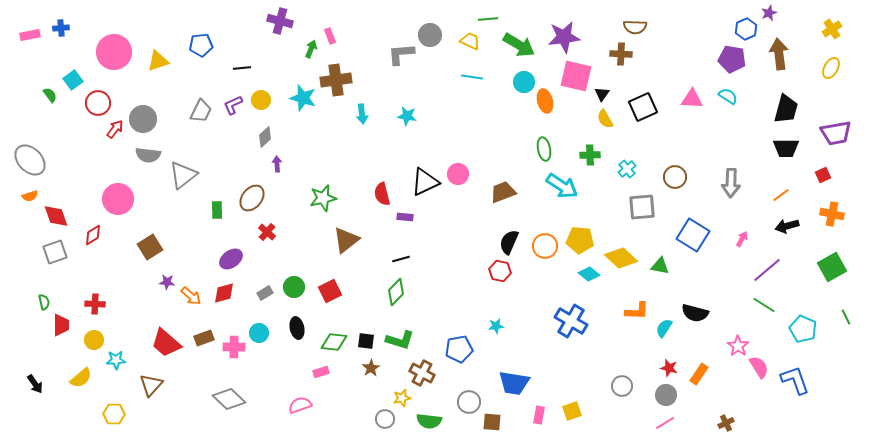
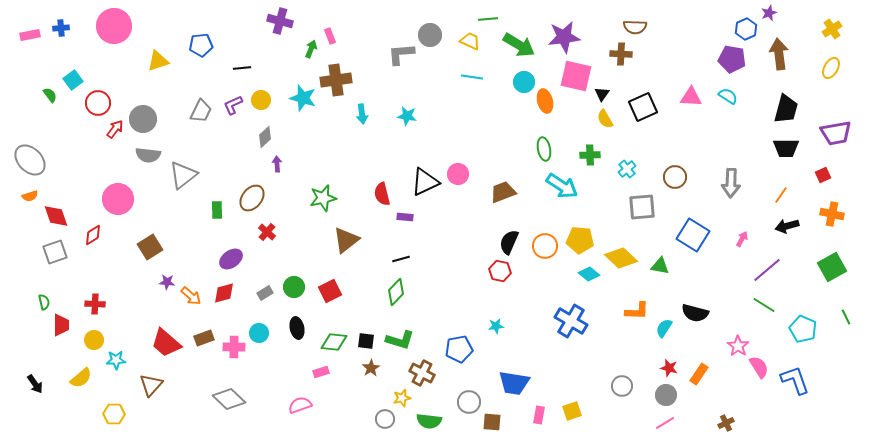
pink circle at (114, 52): moved 26 px up
pink triangle at (692, 99): moved 1 px left, 2 px up
orange line at (781, 195): rotated 18 degrees counterclockwise
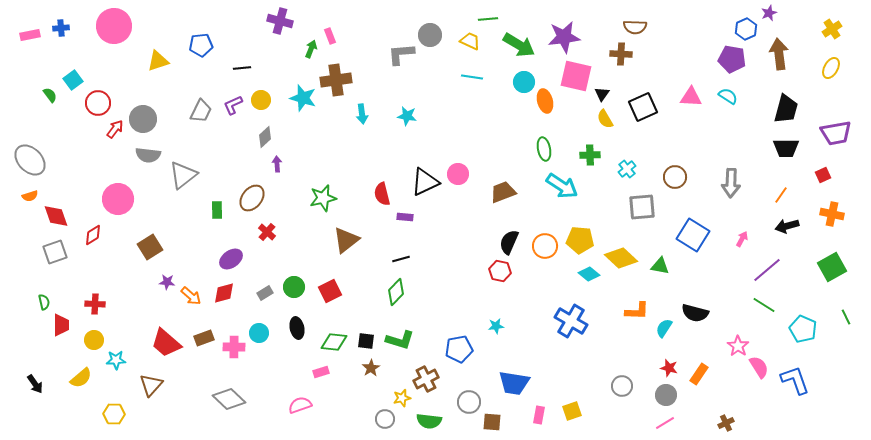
brown cross at (422, 373): moved 4 px right, 6 px down; rotated 35 degrees clockwise
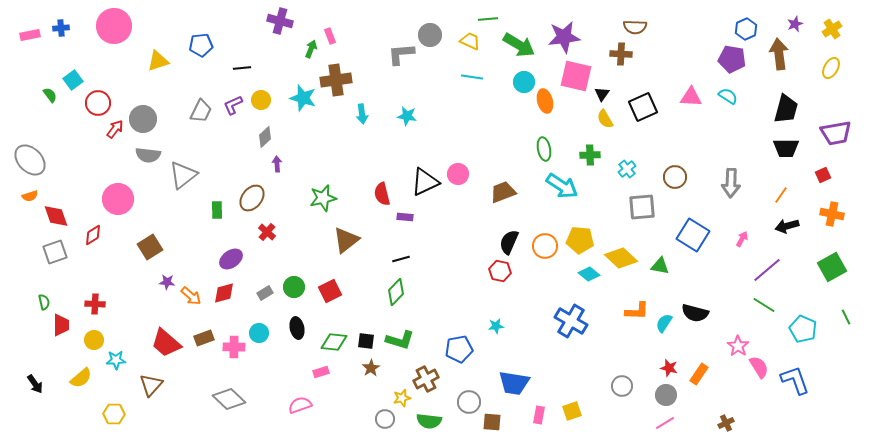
purple star at (769, 13): moved 26 px right, 11 px down
cyan semicircle at (664, 328): moved 5 px up
